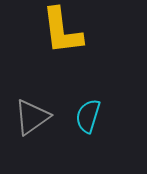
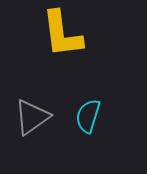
yellow L-shape: moved 3 px down
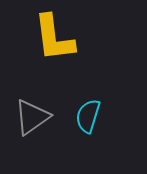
yellow L-shape: moved 8 px left, 4 px down
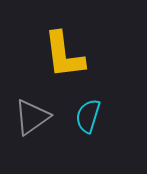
yellow L-shape: moved 10 px right, 17 px down
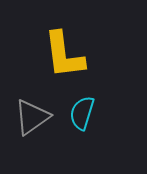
cyan semicircle: moved 6 px left, 3 px up
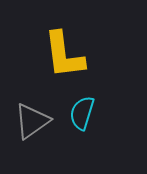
gray triangle: moved 4 px down
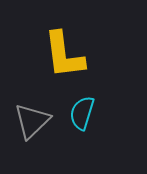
gray triangle: rotated 9 degrees counterclockwise
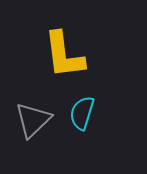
gray triangle: moved 1 px right, 1 px up
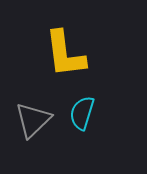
yellow L-shape: moved 1 px right, 1 px up
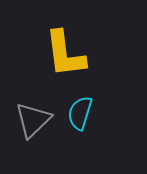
cyan semicircle: moved 2 px left
